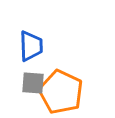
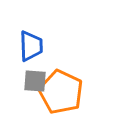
gray square: moved 2 px right, 2 px up
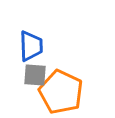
gray square: moved 6 px up
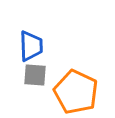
orange pentagon: moved 15 px right
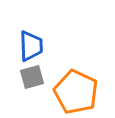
gray square: moved 3 px left, 2 px down; rotated 20 degrees counterclockwise
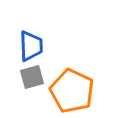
orange pentagon: moved 4 px left, 1 px up
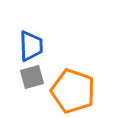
orange pentagon: moved 1 px right; rotated 6 degrees counterclockwise
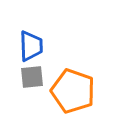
gray square: rotated 10 degrees clockwise
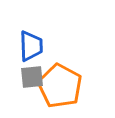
orange pentagon: moved 13 px left, 5 px up; rotated 9 degrees clockwise
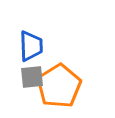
orange pentagon: moved 1 px left; rotated 12 degrees clockwise
